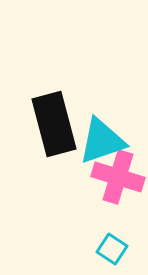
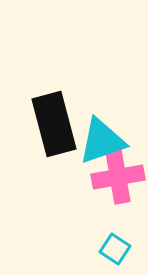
pink cross: rotated 27 degrees counterclockwise
cyan square: moved 3 px right
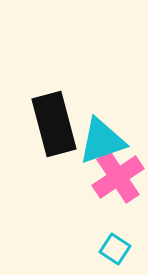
pink cross: rotated 24 degrees counterclockwise
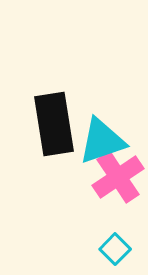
black rectangle: rotated 6 degrees clockwise
cyan square: rotated 12 degrees clockwise
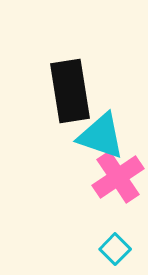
black rectangle: moved 16 px right, 33 px up
cyan triangle: moved 1 px left, 5 px up; rotated 38 degrees clockwise
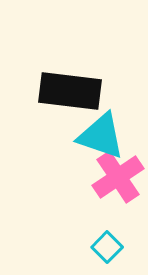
black rectangle: rotated 74 degrees counterclockwise
cyan square: moved 8 px left, 2 px up
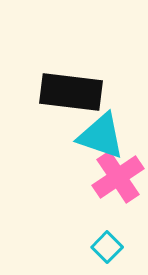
black rectangle: moved 1 px right, 1 px down
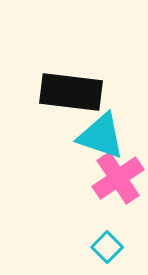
pink cross: moved 1 px down
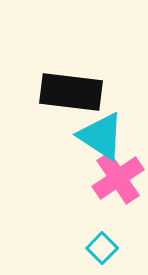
cyan triangle: rotated 14 degrees clockwise
cyan square: moved 5 px left, 1 px down
